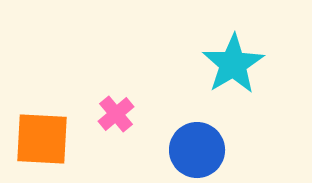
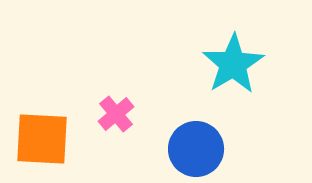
blue circle: moved 1 px left, 1 px up
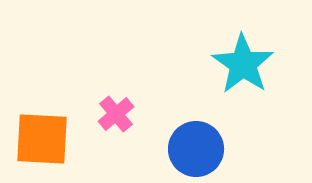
cyan star: moved 10 px right; rotated 6 degrees counterclockwise
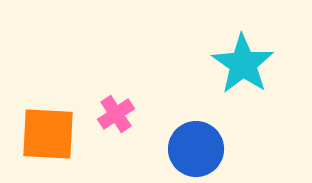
pink cross: rotated 6 degrees clockwise
orange square: moved 6 px right, 5 px up
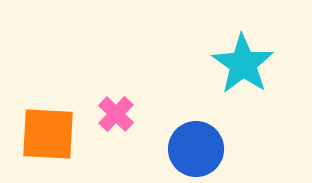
pink cross: rotated 12 degrees counterclockwise
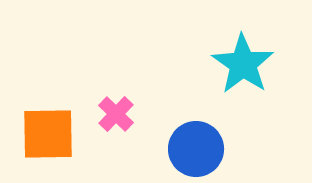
orange square: rotated 4 degrees counterclockwise
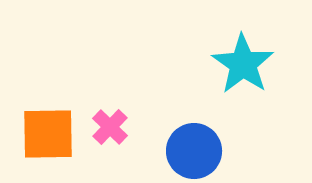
pink cross: moved 6 px left, 13 px down
blue circle: moved 2 px left, 2 px down
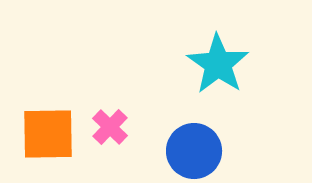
cyan star: moved 25 px left
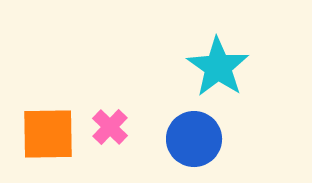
cyan star: moved 3 px down
blue circle: moved 12 px up
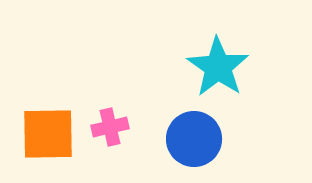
pink cross: rotated 33 degrees clockwise
